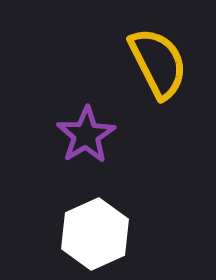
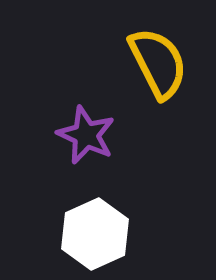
purple star: rotated 16 degrees counterclockwise
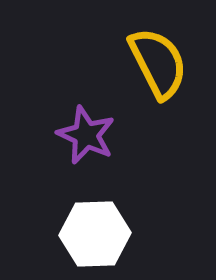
white hexagon: rotated 22 degrees clockwise
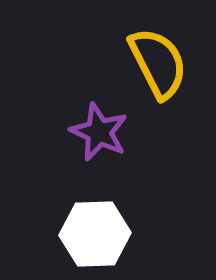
purple star: moved 13 px right, 3 px up
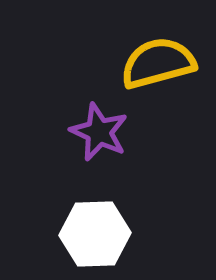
yellow semicircle: rotated 78 degrees counterclockwise
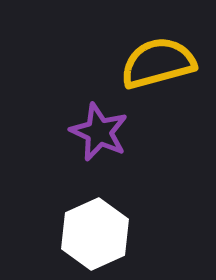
white hexagon: rotated 22 degrees counterclockwise
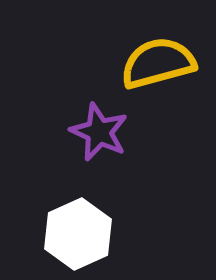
white hexagon: moved 17 px left
